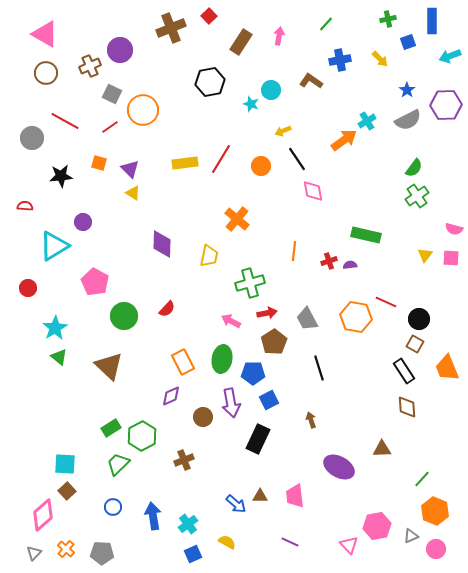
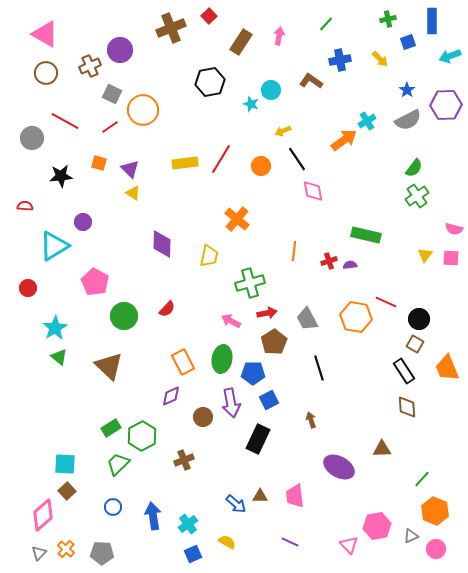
gray triangle at (34, 553): moved 5 px right
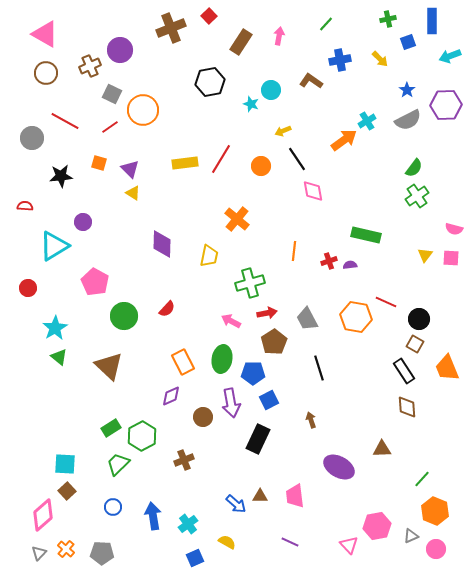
blue square at (193, 554): moved 2 px right, 4 px down
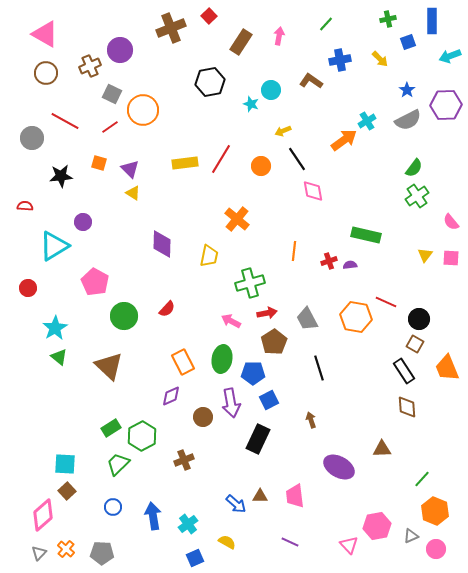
pink semicircle at (454, 229): moved 3 px left, 7 px up; rotated 36 degrees clockwise
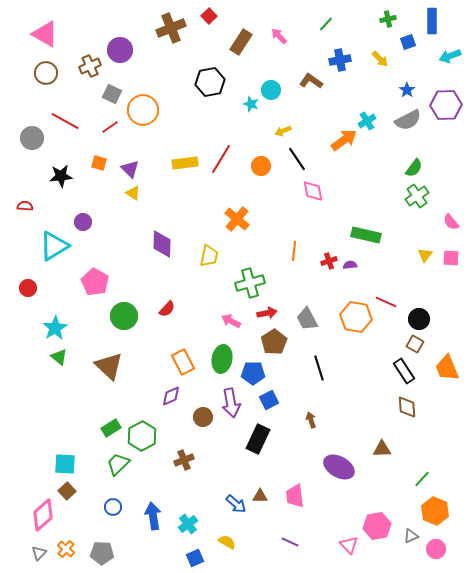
pink arrow at (279, 36): rotated 54 degrees counterclockwise
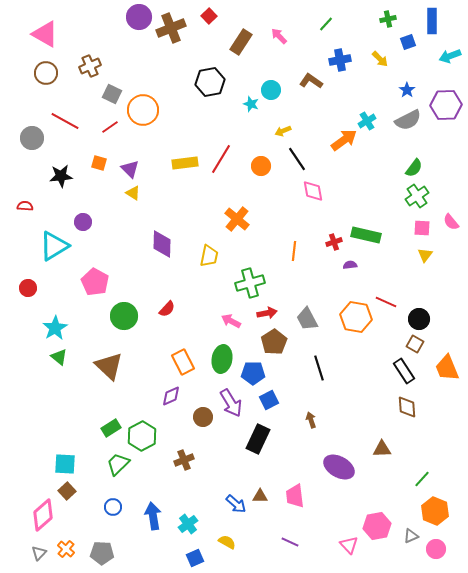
purple circle at (120, 50): moved 19 px right, 33 px up
pink square at (451, 258): moved 29 px left, 30 px up
red cross at (329, 261): moved 5 px right, 19 px up
purple arrow at (231, 403): rotated 20 degrees counterclockwise
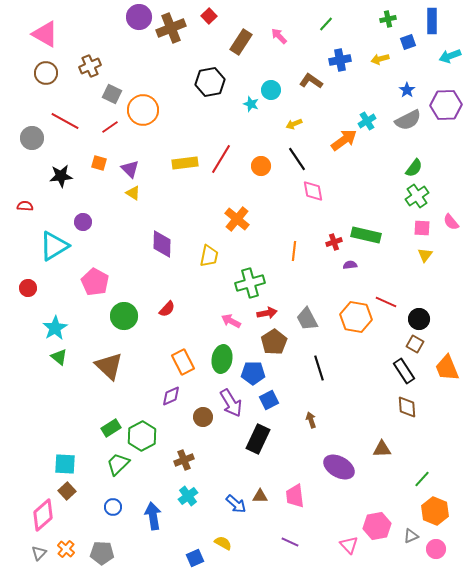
yellow arrow at (380, 59): rotated 120 degrees clockwise
yellow arrow at (283, 131): moved 11 px right, 7 px up
cyan cross at (188, 524): moved 28 px up
yellow semicircle at (227, 542): moved 4 px left, 1 px down
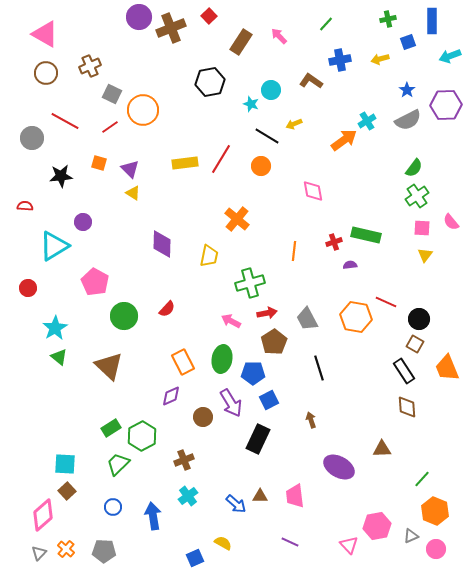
black line at (297, 159): moved 30 px left, 23 px up; rotated 25 degrees counterclockwise
gray pentagon at (102, 553): moved 2 px right, 2 px up
